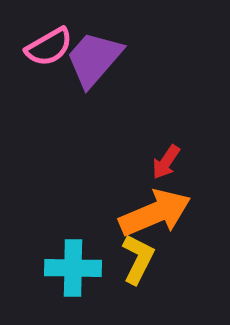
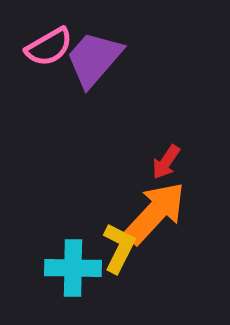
orange arrow: rotated 24 degrees counterclockwise
yellow L-shape: moved 19 px left, 11 px up
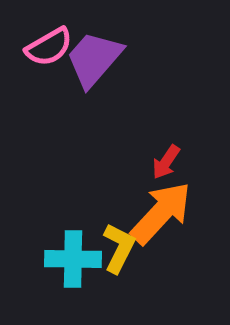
orange arrow: moved 6 px right
cyan cross: moved 9 px up
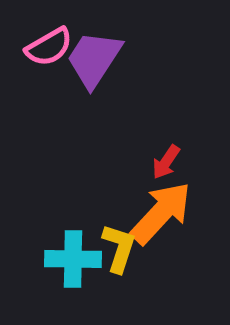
purple trapezoid: rotated 8 degrees counterclockwise
yellow L-shape: rotated 9 degrees counterclockwise
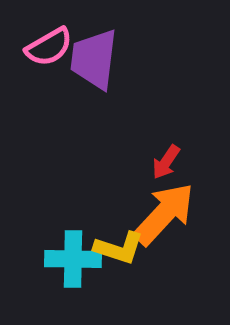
purple trapezoid: rotated 26 degrees counterclockwise
orange arrow: moved 3 px right, 1 px down
yellow L-shape: rotated 90 degrees clockwise
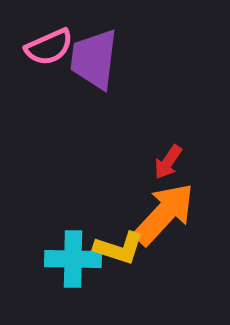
pink semicircle: rotated 6 degrees clockwise
red arrow: moved 2 px right
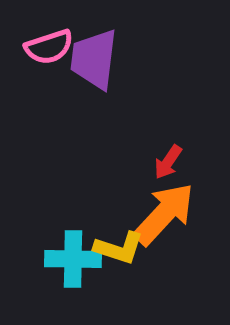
pink semicircle: rotated 6 degrees clockwise
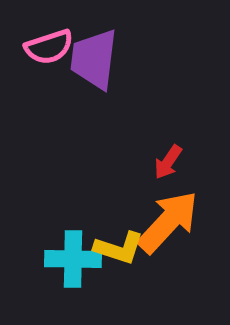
orange arrow: moved 4 px right, 8 px down
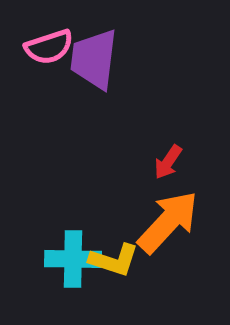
yellow L-shape: moved 5 px left, 12 px down
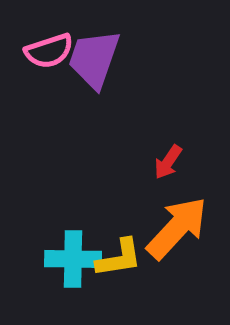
pink semicircle: moved 4 px down
purple trapezoid: rotated 12 degrees clockwise
orange arrow: moved 9 px right, 6 px down
yellow L-shape: moved 5 px right, 2 px up; rotated 27 degrees counterclockwise
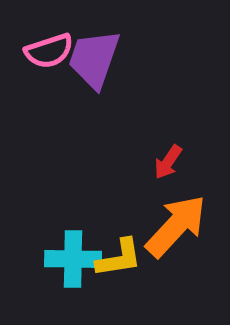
orange arrow: moved 1 px left, 2 px up
